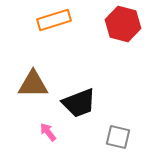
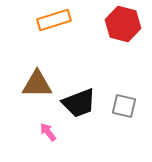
brown triangle: moved 4 px right
gray square: moved 6 px right, 31 px up
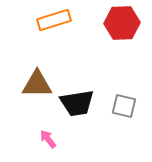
red hexagon: moved 1 px left, 1 px up; rotated 16 degrees counterclockwise
black trapezoid: moved 2 px left; rotated 12 degrees clockwise
pink arrow: moved 7 px down
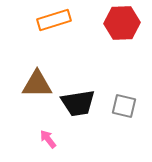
black trapezoid: moved 1 px right
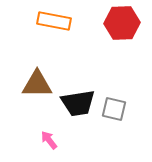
orange rectangle: moved 1 px down; rotated 28 degrees clockwise
gray square: moved 10 px left, 3 px down
pink arrow: moved 1 px right, 1 px down
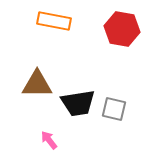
red hexagon: moved 6 px down; rotated 12 degrees clockwise
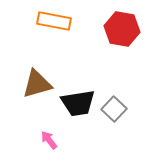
brown triangle: rotated 16 degrees counterclockwise
gray square: rotated 30 degrees clockwise
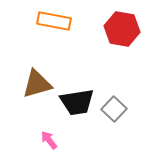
black trapezoid: moved 1 px left, 1 px up
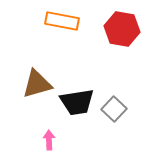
orange rectangle: moved 8 px right
pink arrow: rotated 36 degrees clockwise
